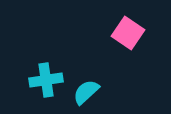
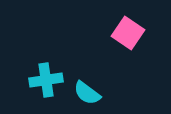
cyan semicircle: moved 1 px right, 1 px down; rotated 100 degrees counterclockwise
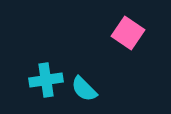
cyan semicircle: moved 3 px left, 4 px up; rotated 8 degrees clockwise
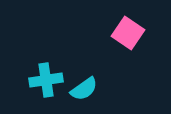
cyan semicircle: rotated 80 degrees counterclockwise
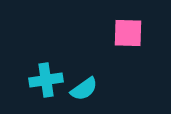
pink square: rotated 32 degrees counterclockwise
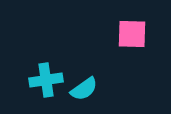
pink square: moved 4 px right, 1 px down
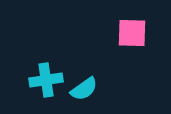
pink square: moved 1 px up
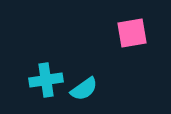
pink square: rotated 12 degrees counterclockwise
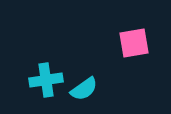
pink square: moved 2 px right, 10 px down
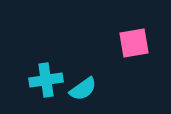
cyan semicircle: moved 1 px left
